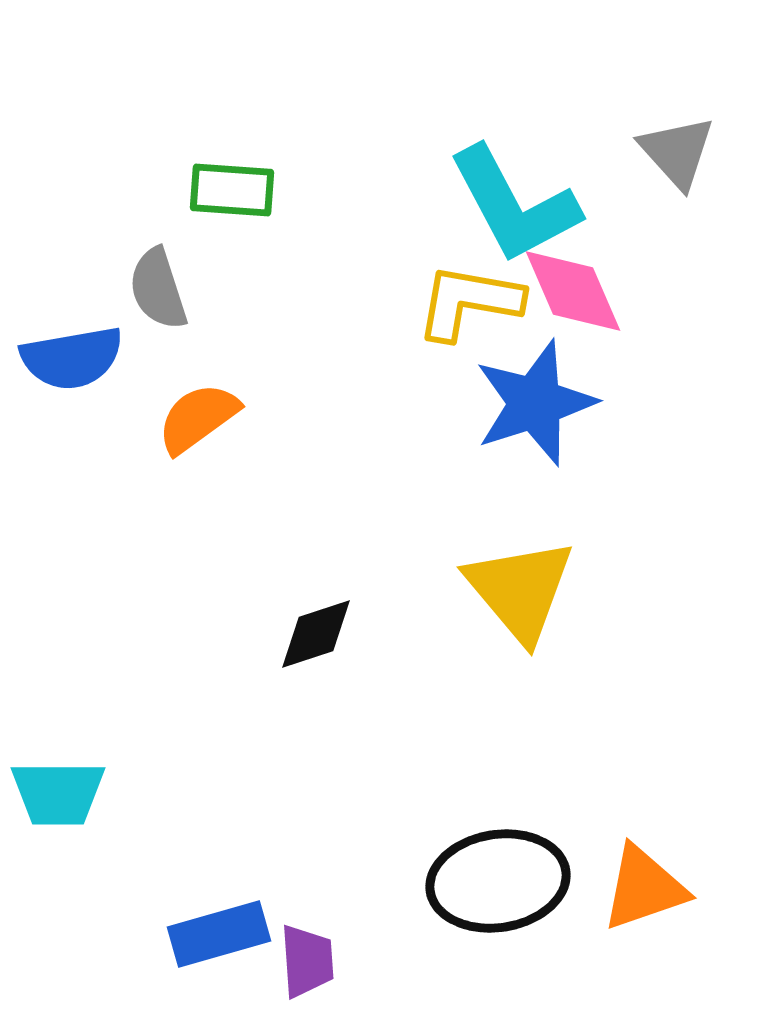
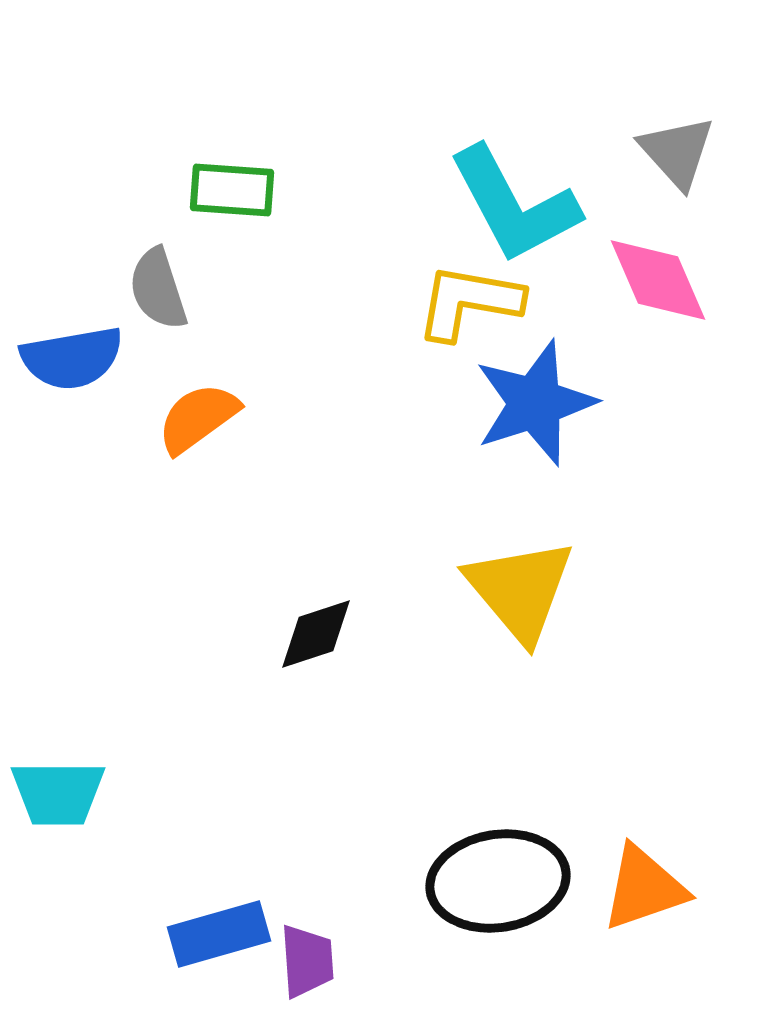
pink diamond: moved 85 px right, 11 px up
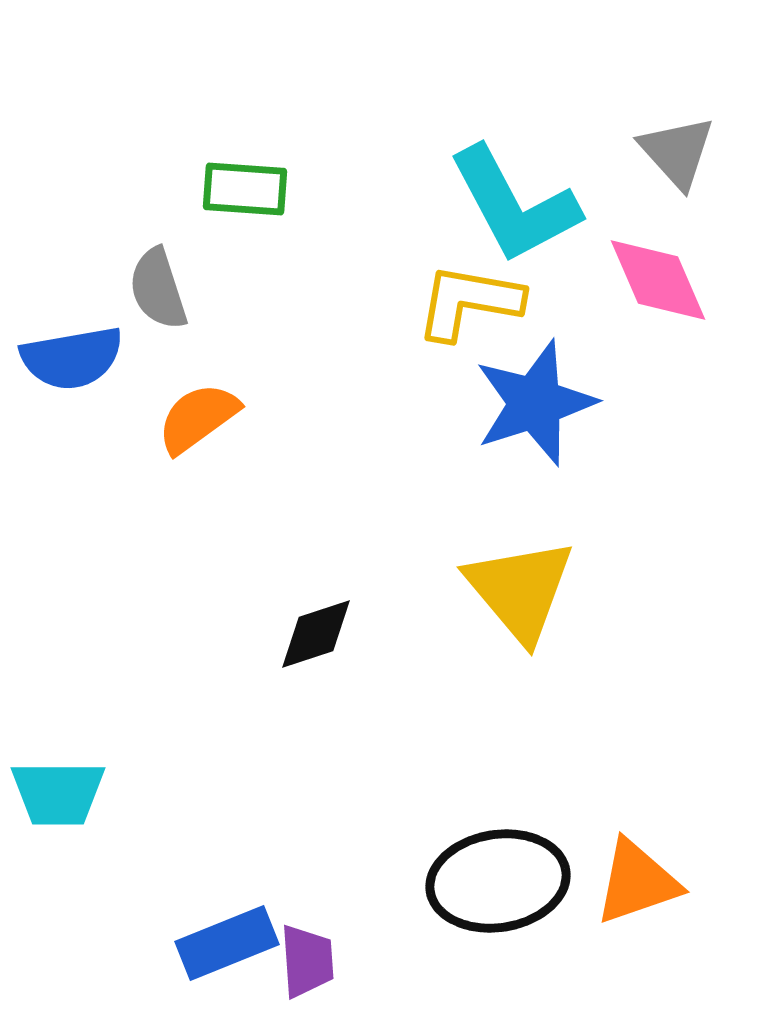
green rectangle: moved 13 px right, 1 px up
orange triangle: moved 7 px left, 6 px up
blue rectangle: moved 8 px right, 9 px down; rotated 6 degrees counterclockwise
